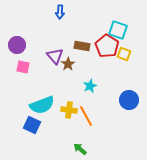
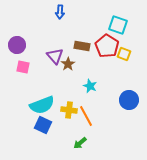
cyan square: moved 5 px up
cyan star: rotated 24 degrees counterclockwise
blue square: moved 11 px right
green arrow: moved 6 px up; rotated 80 degrees counterclockwise
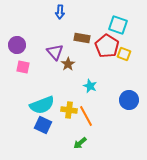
brown rectangle: moved 8 px up
purple triangle: moved 4 px up
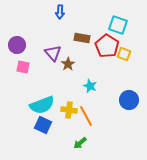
purple triangle: moved 2 px left, 1 px down
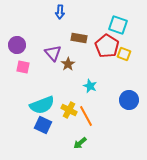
brown rectangle: moved 3 px left
yellow cross: rotated 21 degrees clockwise
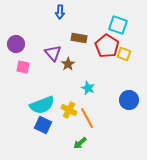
purple circle: moved 1 px left, 1 px up
cyan star: moved 2 px left, 2 px down
orange line: moved 1 px right, 2 px down
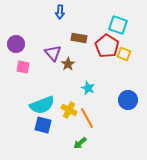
blue circle: moved 1 px left
blue square: rotated 12 degrees counterclockwise
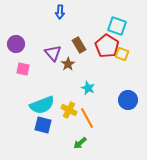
cyan square: moved 1 px left, 1 px down
brown rectangle: moved 7 px down; rotated 49 degrees clockwise
yellow square: moved 2 px left
pink square: moved 2 px down
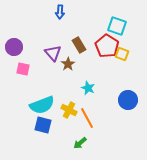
purple circle: moved 2 px left, 3 px down
